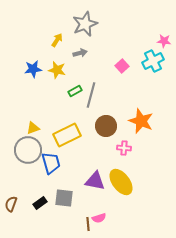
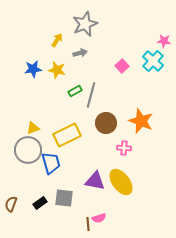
cyan cross: rotated 20 degrees counterclockwise
brown circle: moved 3 px up
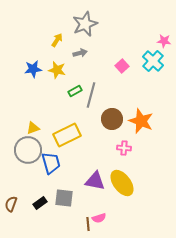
brown circle: moved 6 px right, 4 px up
yellow ellipse: moved 1 px right, 1 px down
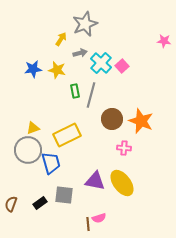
yellow arrow: moved 4 px right, 1 px up
cyan cross: moved 52 px left, 2 px down
green rectangle: rotated 72 degrees counterclockwise
gray square: moved 3 px up
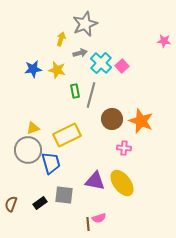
yellow arrow: rotated 16 degrees counterclockwise
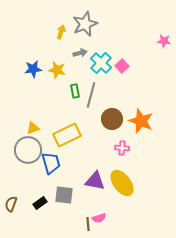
yellow arrow: moved 7 px up
pink cross: moved 2 px left
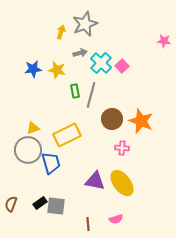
gray square: moved 8 px left, 11 px down
pink semicircle: moved 17 px right, 1 px down
